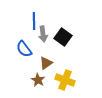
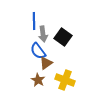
blue semicircle: moved 14 px right, 2 px down
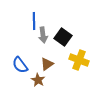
gray arrow: moved 1 px down
blue semicircle: moved 18 px left, 14 px down
brown triangle: moved 1 px right, 1 px down
yellow cross: moved 14 px right, 20 px up
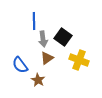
gray arrow: moved 4 px down
brown triangle: moved 6 px up
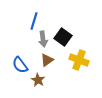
blue line: rotated 18 degrees clockwise
brown triangle: moved 2 px down
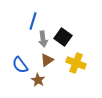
blue line: moved 1 px left
yellow cross: moved 3 px left, 3 px down
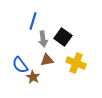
brown triangle: rotated 24 degrees clockwise
brown star: moved 5 px left, 3 px up
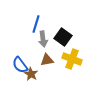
blue line: moved 3 px right, 3 px down
yellow cross: moved 4 px left, 4 px up
brown star: moved 2 px left, 3 px up
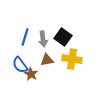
blue line: moved 11 px left, 13 px down
yellow cross: rotated 12 degrees counterclockwise
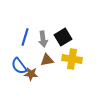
black square: rotated 24 degrees clockwise
blue semicircle: moved 1 px left, 1 px down
brown star: rotated 24 degrees counterclockwise
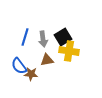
yellow cross: moved 3 px left, 8 px up
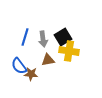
brown triangle: moved 1 px right
